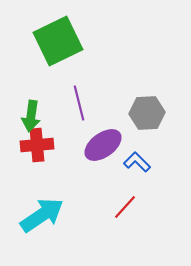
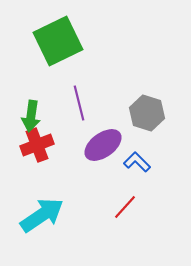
gray hexagon: rotated 20 degrees clockwise
red cross: rotated 16 degrees counterclockwise
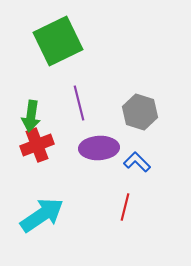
gray hexagon: moved 7 px left, 1 px up
purple ellipse: moved 4 px left, 3 px down; rotated 33 degrees clockwise
red line: rotated 28 degrees counterclockwise
